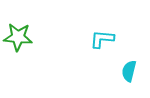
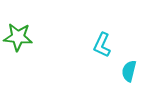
cyan L-shape: moved 6 px down; rotated 70 degrees counterclockwise
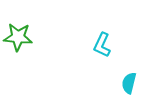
cyan semicircle: moved 12 px down
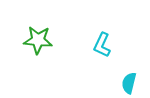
green star: moved 20 px right, 3 px down
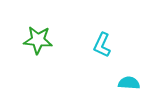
cyan semicircle: rotated 80 degrees clockwise
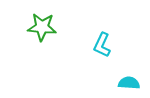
green star: moved 4 px right, 13 px up
